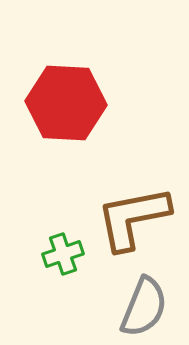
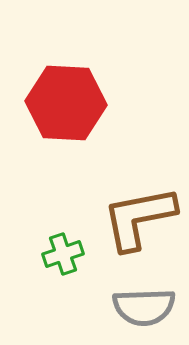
brown L-shape: moved 6 px right
gray semicircle: rotated 66 degrees clockwise
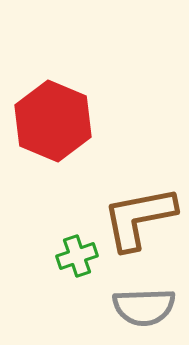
red hexagon: moved 13 px left, 18 px down; rotated 20 degrees clockwise
green cross: moved 14 px right, 2 px down
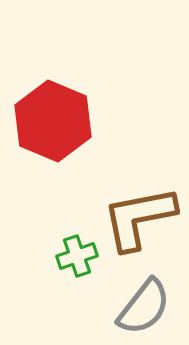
gray semicircle: rotated 50 degrees counterclockwise
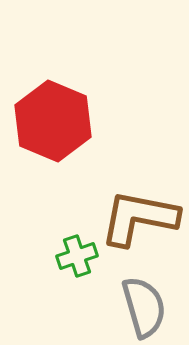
brown L-shape: rotated 22 degrees clockwise
gray semicircle: rotated 54 degrees counterclockwise
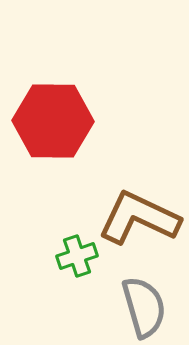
red hexagon: rotated 22 degrees counterclockwise
brown L-shape: rotated 14 degrees clockwise
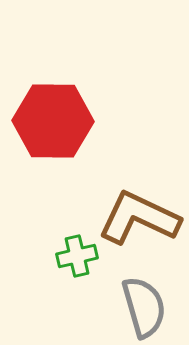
green cross: rotated 6 degrees clockwise
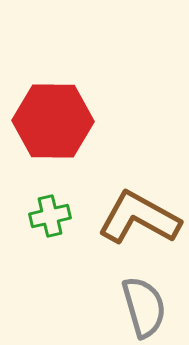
brown L-shape: rotated 4 degrees clockwise
green cross: moved 27 px left, 40 px up
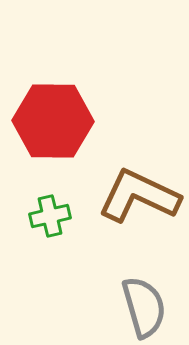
brown L-shape: moved 22 px up; rotated 4 degrees counterclockwise
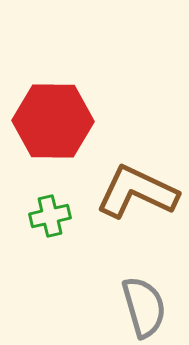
brown L-shape: moved 2 px left, 4 px up
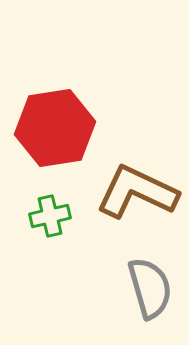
red hexagon: moved 2 px right, 7 px down; rotated 10 degrees counterclockwise
gray semicircle: moved 6 px right, 19 px up
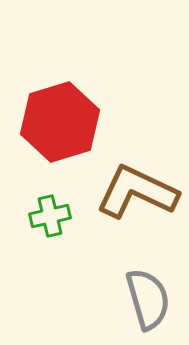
red hexagon: moved 5 px right, 6 px up; rotated 8 degrees counterclockwise
gray semicircle: moved 2 px left, 11 px down
